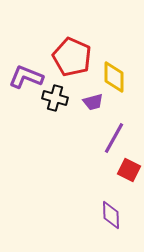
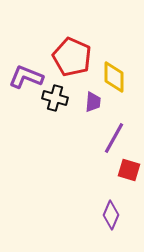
purple trapezoid: rotated 70 degrees counterclockwise
red square: rotated 10 degrees counterclockwise
purple diamond: rotated 24 degrees clockwise
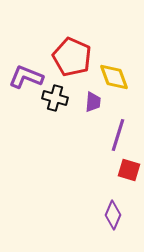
yellow diamond: rotated 20 degrees counterclockwise
purple line: moved 4 px right, 3 px up; rotated 12 degrees counterclockwise
purple diamond: moved 2 px right
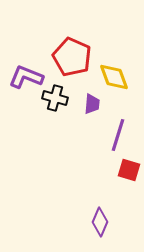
purple trapezoid: moved 1 px left, 2 px down
purple diamond: moved 13 px left, 7 px down
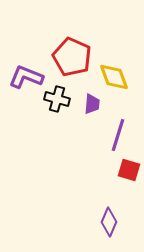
black cross: moved 2 px right, 1 px down
purple diamond: moved 9 px right
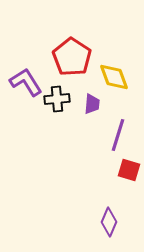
red pentagon: rotated 9 degrees clockwise
purple L-shape: moved 5 px down; rotated 36 degrees clockwise
black cross: rotated 20 degrees counterclockwise
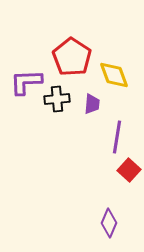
yellow diamond: moved 2 px up
purple L-shape: rotated 60 degrees counterclockwise
purple line: moved 1 px left, 2 px down; rotated 8 degrees counterclockwise
red square: rotated 25 degrees clockwise
purple diamond: moved 1 px down
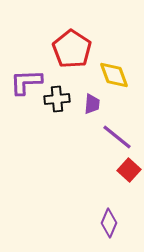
red pentagon: moved 8 px up
purple line: rotated 60 degrees counterclockwise
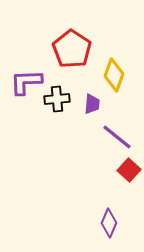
yellow diamond: rotated 40 degrees clockwise
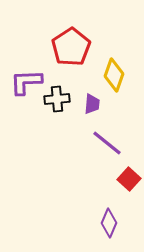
red pentagon: moved 1 px left, 2 px up; rotated 6 degrees clockwise
purple line: moved 10 px left, 6 px down
red square: moved 9 px down
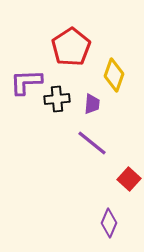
purple line: moved 15 px left
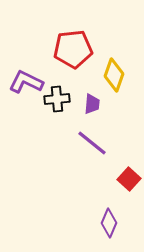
red pentagon: moved 2 px right, 2 px down; rotated 27 degrees clockwise
purple L-shape: rotated 28 degrees clockwise
